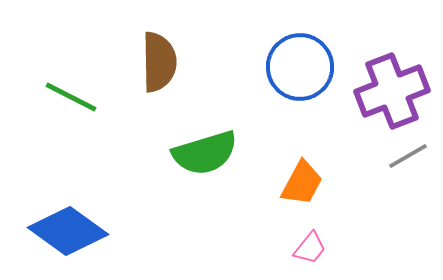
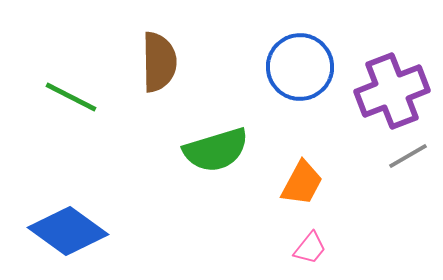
green semicircle: moved 11 px right, 3 px up
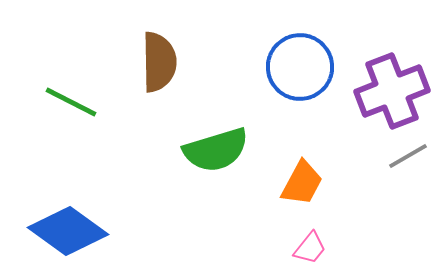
green line: moved 5 px down
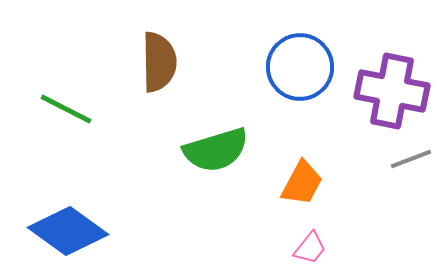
purple cross: rotated 32 degrees clockwise
green line: moved 5 px left, 7 px down
gray line: moved 3 px right, 3 px down; rotated 9 degrees clockwise
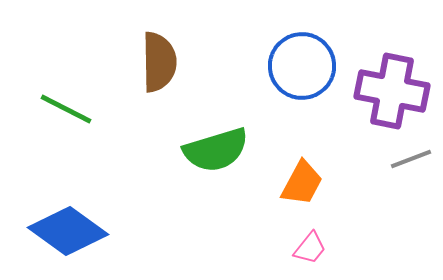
blue circle: moved 2 px right, 1 px up
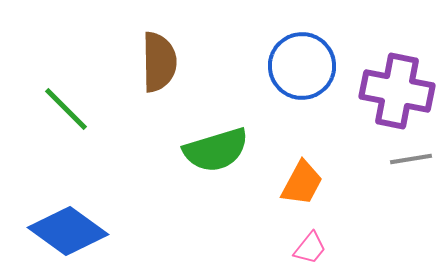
purple cross: moved 5 px right
green line: rotated 18 degrees clockwise
gray line: rotated 12 degrees clockwise
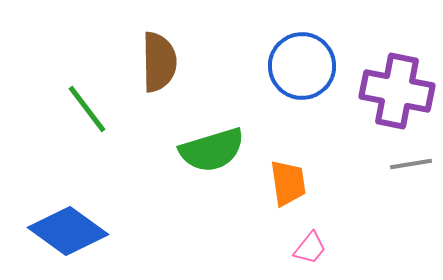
green line: moved 21 px right; rotated 8 degrees clockwise
green semicircle: moved 4 px left
gray line: moved 5 px down
orange trapezoid: moved 14 px left; rotated 36 degrees counterclockwise
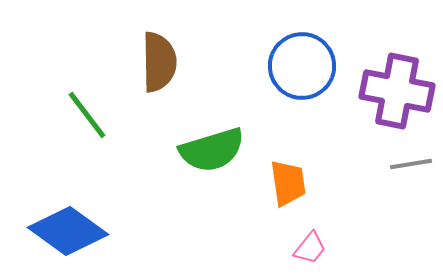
green line: moved 6 px down
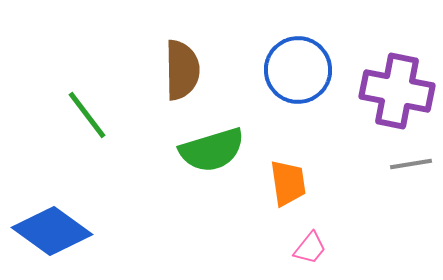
brown semicircle: moved 23 px right, 8 px down
blue circle: moved 4 px left, 4 px down
blue diamond: moved 16 px left
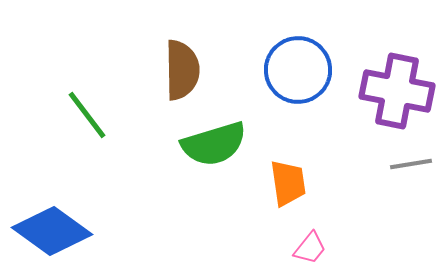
green semicircle: moved 2 px right, 6 px up
